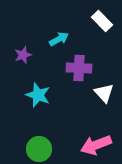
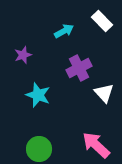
cyan arrow: moved 5 px right, 8 px up
purple cross: rotated 30 degrees counterclockwise
pink arrow: rotated 64 degrees clockwise
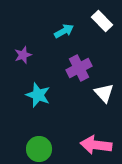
pink arrow: rotated 36 degrees counterclockwise
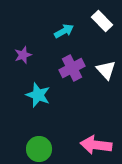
purple cross: moved 7 px left
white triangle: moved 2 px right, 23 px up
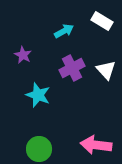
white rectangle: rotated 15 degrees counterclockwise
purple star: rotated 24 degrees counterclockwise
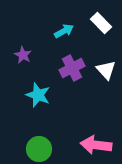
white rectangle: moved 1 px left, 2 px down; rotated 15 degrees clockwise
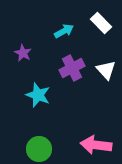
purple star: moved 2 px up
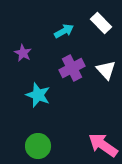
pink arrow: moved 7 px right; rotated 28 degrees clockwise
green circle: moved 1 px left, 3 px up
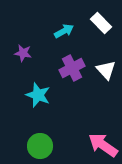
purple star: rotated 18 degrees counterclockwise
green circle: moved 2 px right
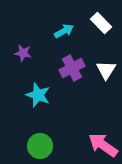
white triangle: rotated 15 degrees clockwise
